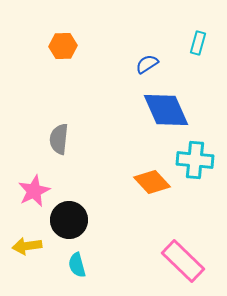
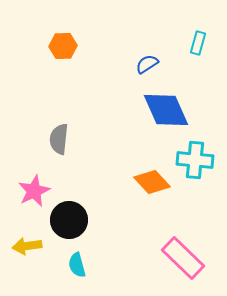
pink rectangle: moved 3 px up
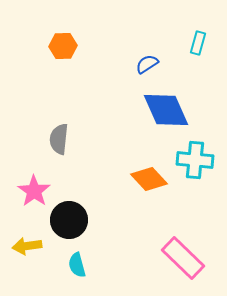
orange diamond: moved 3 px left, 3 px up
pink star: rotated 12 degrees counterclockwise
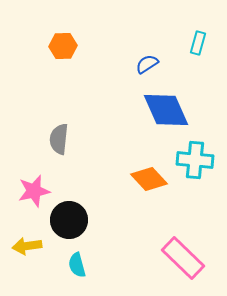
pink star: rotated 24 degrees clockwise
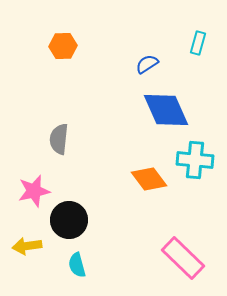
orange diamond: rotated 6 degrees clockwise
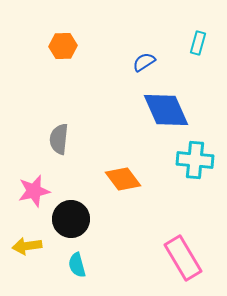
blue semicircle: moved 3 px left, 2 px up
orange diamond: moved 26 px left
black circle: moved 2 px right, 1 px up
pink rectangle: rotated 15 degrees clockwise
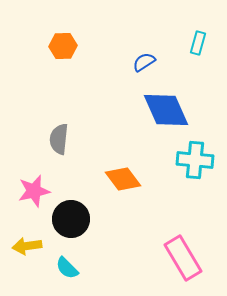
cyan semicircle: moved 10 px left, 3 px down; rotated 30 degrees counterclockwise
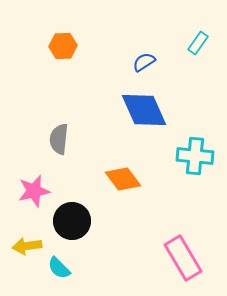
cyan rectangle: rotated 20 degrees clockwise
blue diamond: moved 22 px left
cyan cross: moved 4 px up
black circle: moved 1 px right, 2 px down
cyan semicircle: moved 8 px left
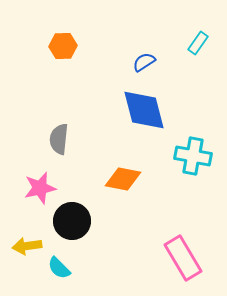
blue diamond: rotated 9 degrees clockwise
cyan cross: moved 2 px left; rotated 6 degrees clockwise
orange diamond: rotated 42 degrees counterclockwise
pink star: moved 6 px right, 3 px up
